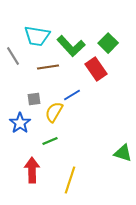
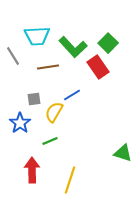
cyan trapezoid: rotated 12 degrees counterclockwise
green L-shape: moved 2 px right, 1 px down
red rectangle: moved 2 px right, 2 px up
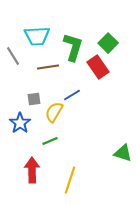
green L-shape: rotated 120 degrees counterclockwise
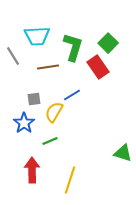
blue star: moved 4 px right
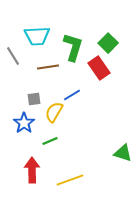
red rectangle: moved 1 px right, 1 px down
yellow line: rotated 52 degrees clockwise
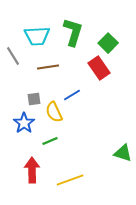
green L-shape: moved 15 px up
yellow semicircle: rotated 55 degrees counterclockwise
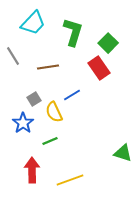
cyan trapezoid: moved 4 px left, 13 px up; rotated 44 degrees counterclockwise
gray square: rotated 24 degrees counterclockwise
blue star: moved 1 px left
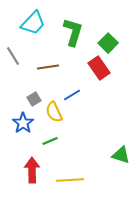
green triangle: moved 2 px left, 2 px down
yellow line: rotated 16 degrees clockwise
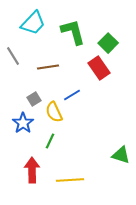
green L-shape: rotated 32 degrees counterclockwise
green line: rotated 42 degrees counterclockwise
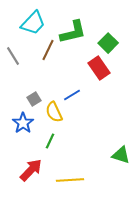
green L-shape: rotated 92 degrees clockwise
brown line: moved 17 px up; rotated 55 degrees counterclockwise
red arrow: moved 1 px left; rotated 45 degrees clockwise
